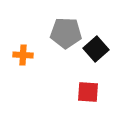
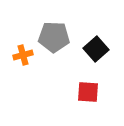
gray pentagon: moved 12 px left, 4 px down
orange cross: rotated 18 degrees counterclockwise
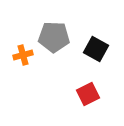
black square: rotated 20 degrees counterclockwise
red square: moved 2 px down; rotated 30 degrees counterclockwise
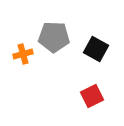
orange cross: moved 1 px up
red square: moved 4 px right, 2 px down
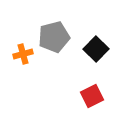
gray pentagon: rotated 16 degrees counterclockwise
black square: rotated 15 degrees clockwise
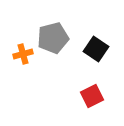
gray pentagon: moved 1 px left, 1 px down
black square: rotated 10 degrees counterclockwise
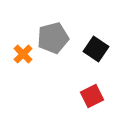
orange cross: rotated 30 degrees counterclockwise
